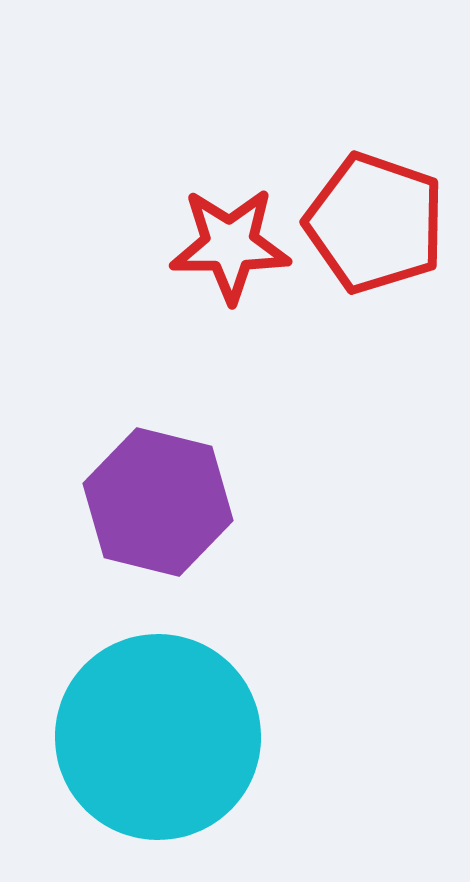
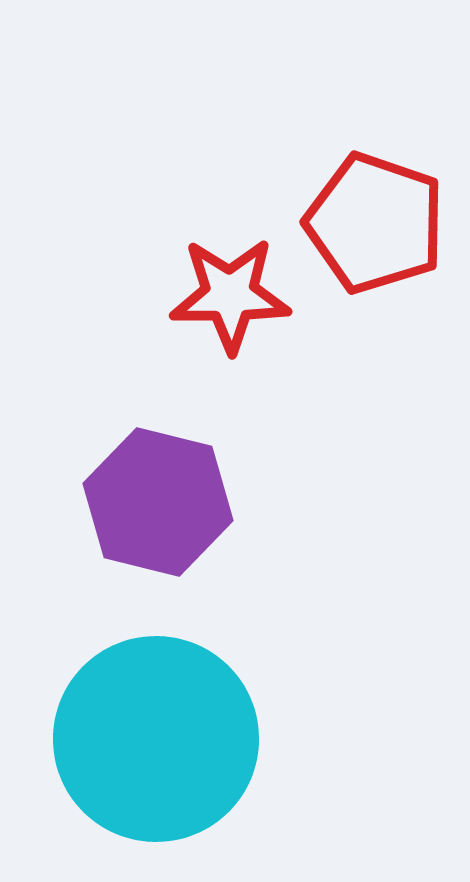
red star: moved 50 px down
cyan circle: moved 2 px left, 2 px down
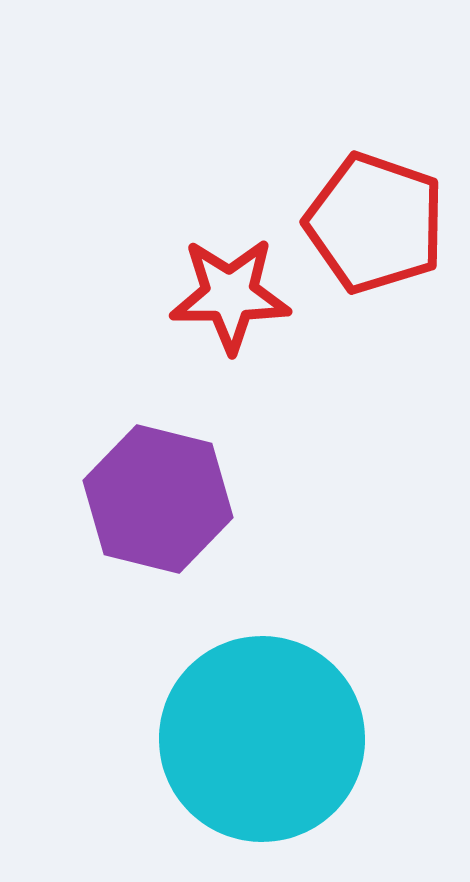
purple hexagon: moved 3 px up
cyan circle: moved 106 px right
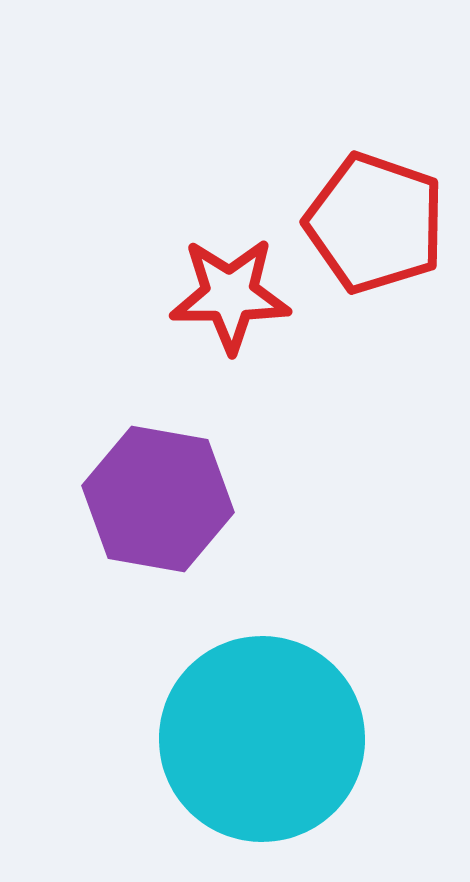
purple hexagon: rotated 4 degrees counterclockwise
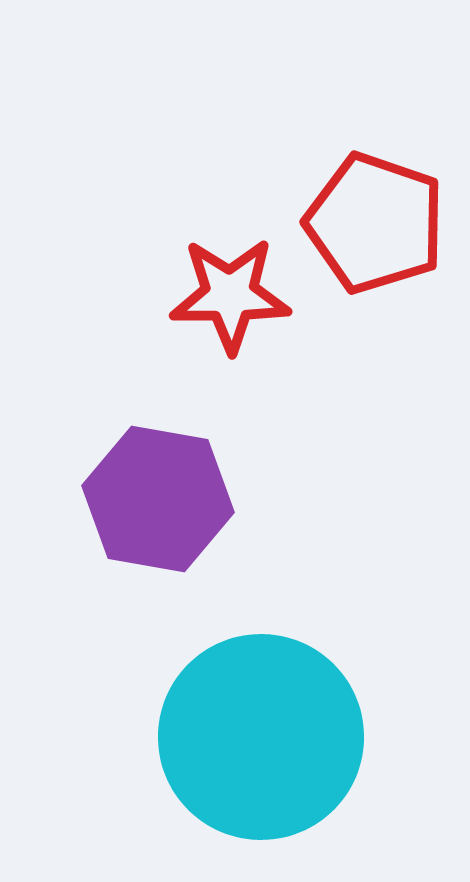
cyan circle: moved 1 px left, 2 px up
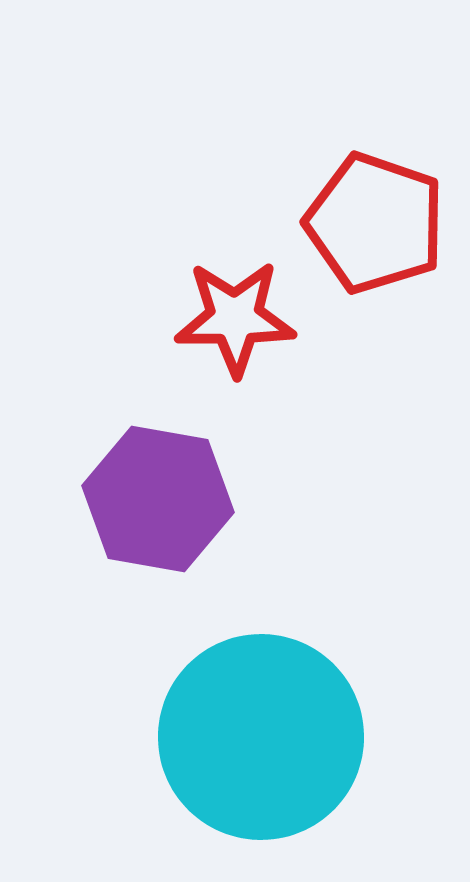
red star: moved 5 px right, 23 px down
